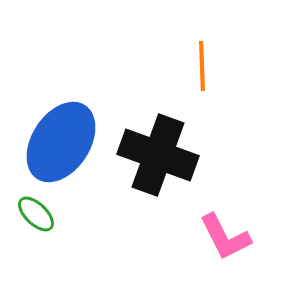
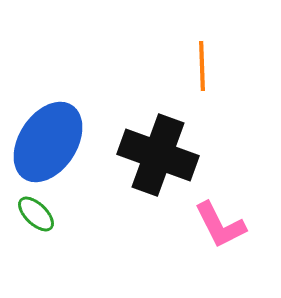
blue ellipse: moved 13 px left
pink L-shape: moved 5 px left, 12 px up
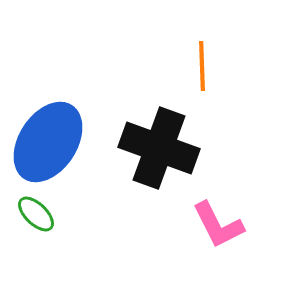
black cross: moved 1 px right, 7 px up
pink L-shape: moved 2 px left
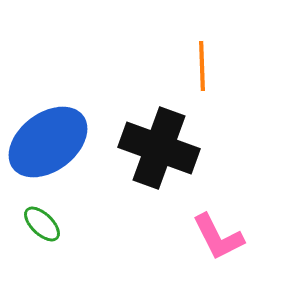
blue ellipse: rotated 20 degrees clockwise
green ellipse: moved 6 px right, 10 px down
pink L-shape: moved 12 px down
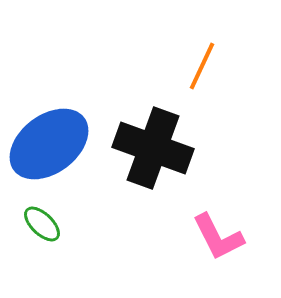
orange line: rotated 27 degrees clockwise
blue ellipse: moved 1 px right, 2 px down
black cross: moved 6 px left
